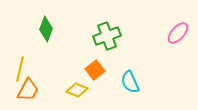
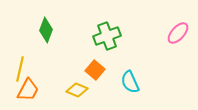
green diamond: moved 1 px down
orange square: rotated 12 degrees counterclockwise
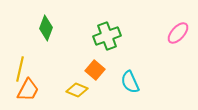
green diamond: moved 2 px up
